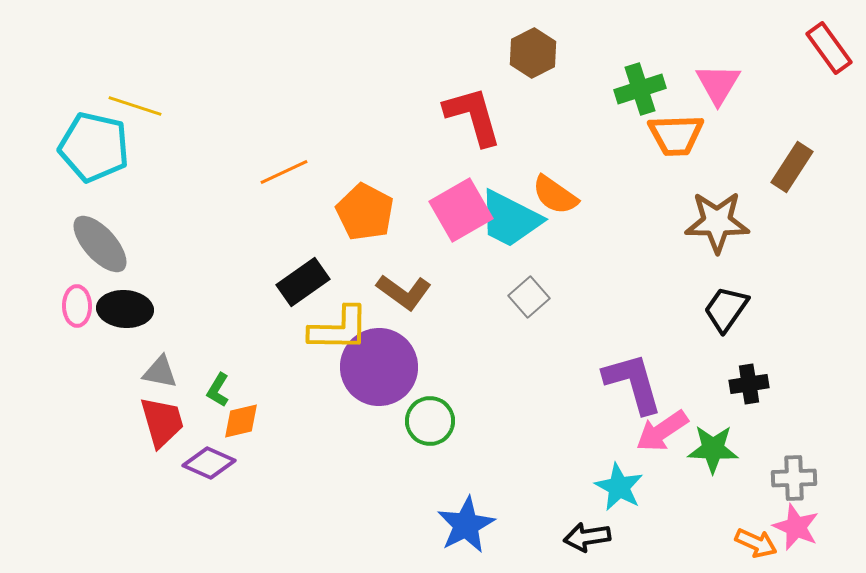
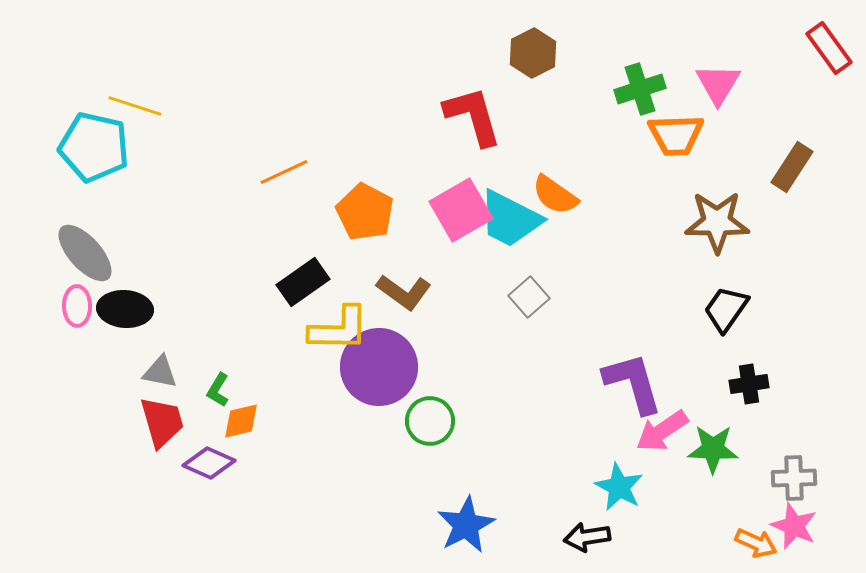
gray ellipse: moved 15 px left, 9 px down
pink star: moved 2 px left, 1 px up
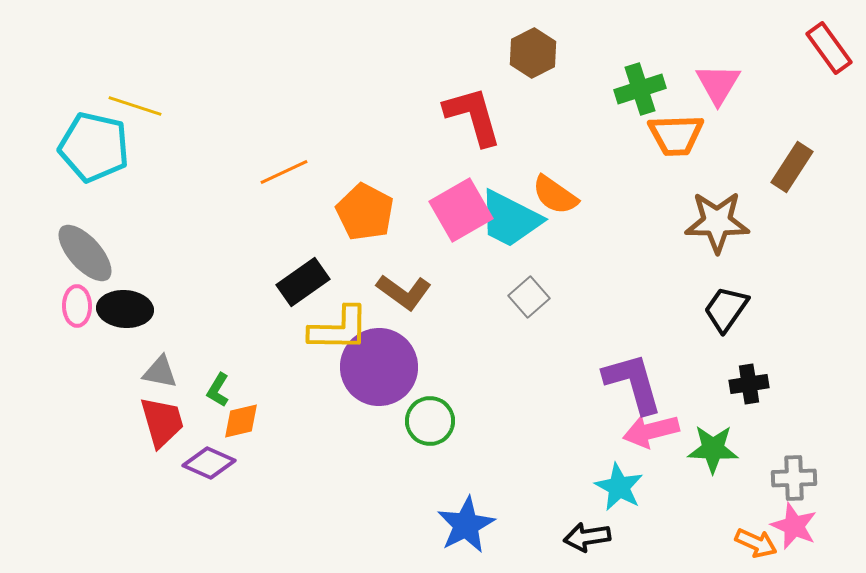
pink arrow: moved 11 px left; rotated 20 degrees clockwise
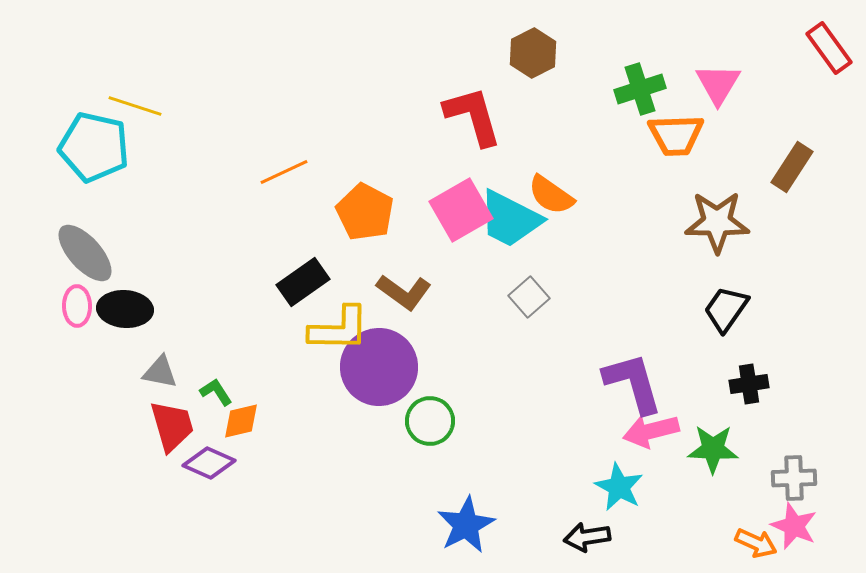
orange semicircle: moved 4 px left
green L-shape: moved 2 px left, 2 px down; rotated 116 degrees clockwise
red trapezoid: moved 10 px right, 4 px down
